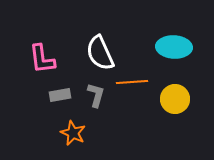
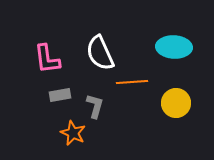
pink L-shape: moved 5 px right
gray L-shape: moved 1 px left, 11 px down
yellow circle: moved 1 px right, 4 px down
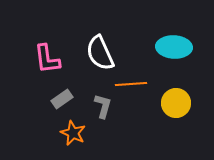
orange line: moved 1 px left, 2 px down
gray rectangle: moved 2 px right, 4 px down; rotated 25 degrees counterclockwise
gray L-shape: moved 8 px right
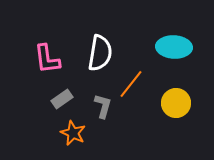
white semicircle: rotated 147 degrees counterclockwise
orange line: rotated 48 degrees counterclockwise
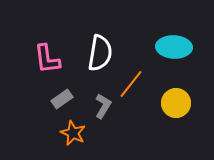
gray L-shape: rotated 15 degrees clockwise
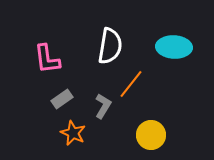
white semicircle: moved 10 px right, 7 px up
yellow circle: moved 25 px left, 32 px down
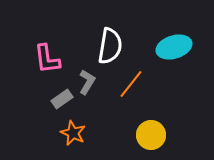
cyan ellipse: rotated 20 degrees counterclockwise
gray L-shape: moved 16 px left, 24 px up
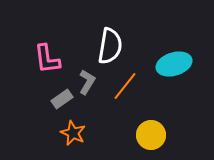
cyan ellipse: moved 17 px down
orange line: moved 6 px left, 2 px down
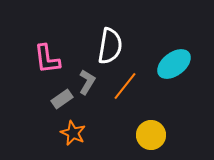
cyan ellipse: rotated 20 degrees counterclockwise
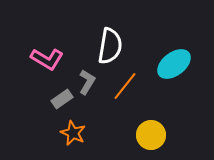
pink L-shape: rotated 52 degrees counterclockwise
